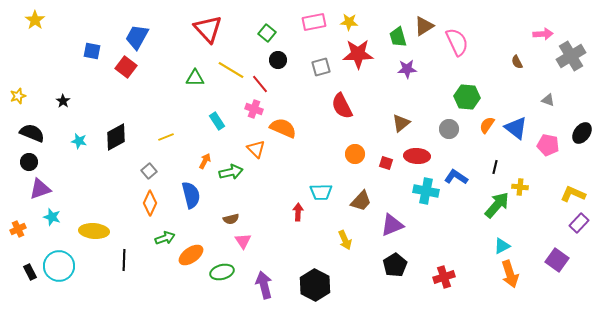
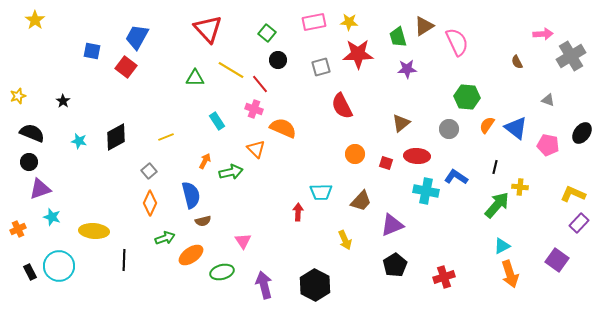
brown semicircle at (231, 219): moved 28 px left, 2 px down
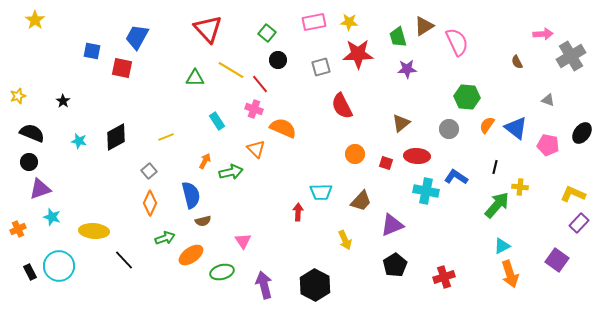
red square at (126, 67): moved 4 px left, 1 px down; rotated 25 degrees counterclockwise
black line at (124, 260): rotated 45 degrees counterclockwise
